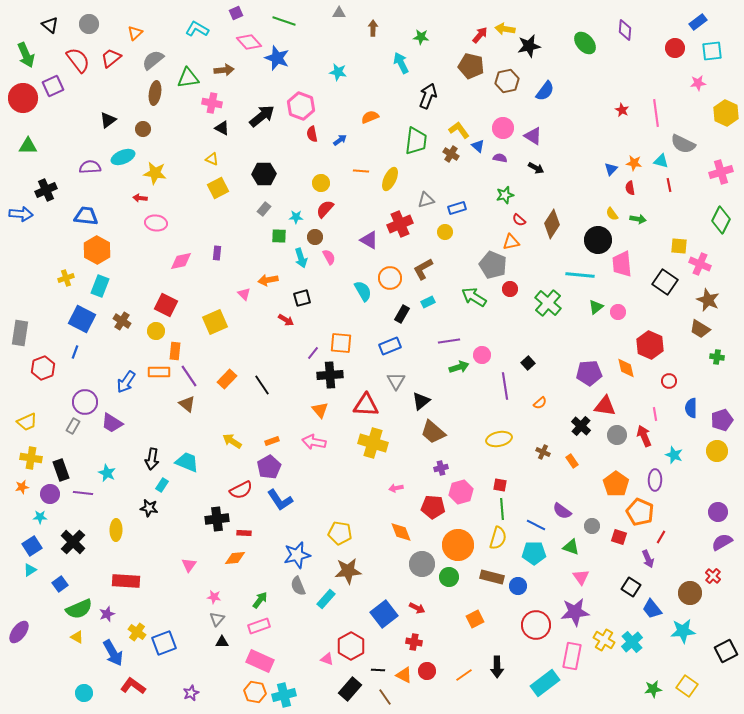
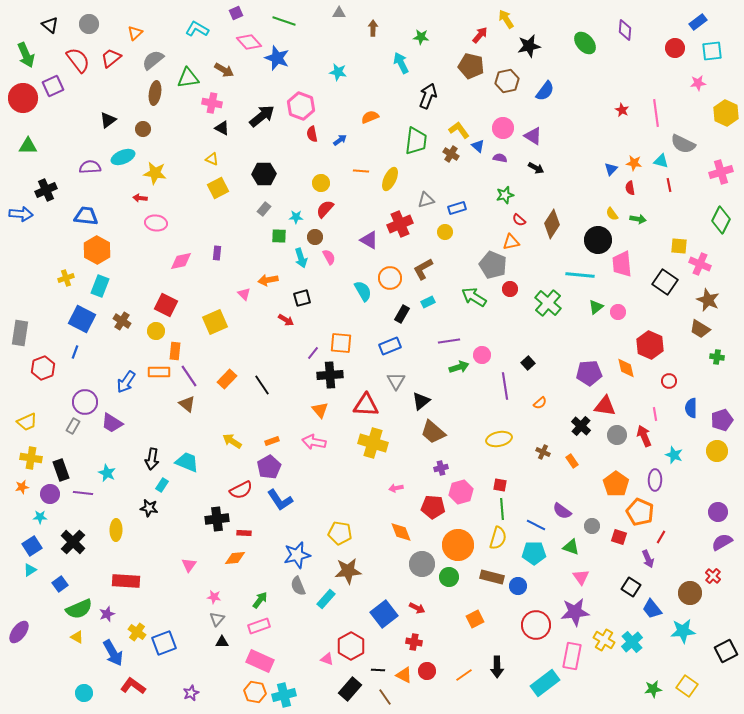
yellow arrow at (505, 29): moved 1 px right, 10 px up; rotated 48 degrees clockwise
brown arrow at (224, 70): rotated 36 degrees clockwise
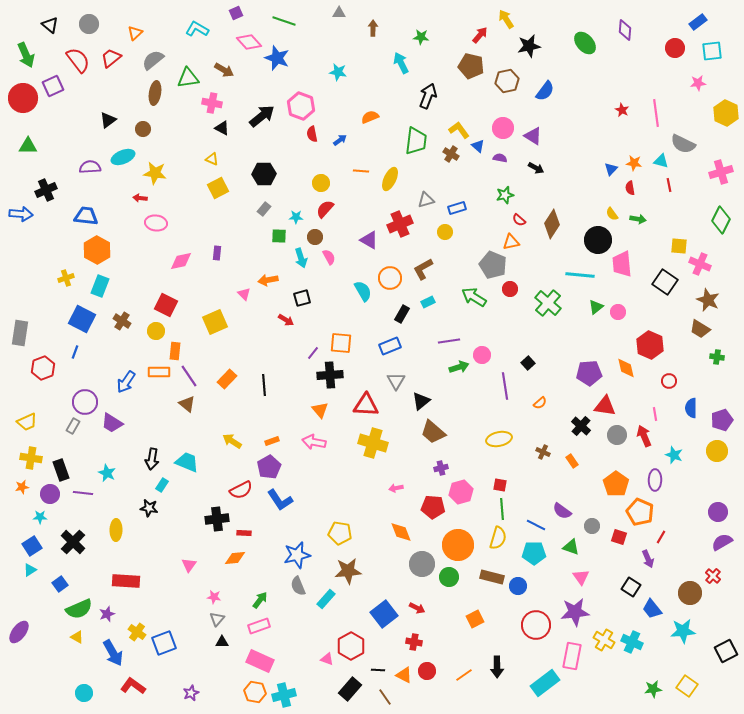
black line at (262, 385): moved 2 px right; rotated 30 degrees clockwise
cyan cross at (632, 642): rotated 25 degrees counterclockwise
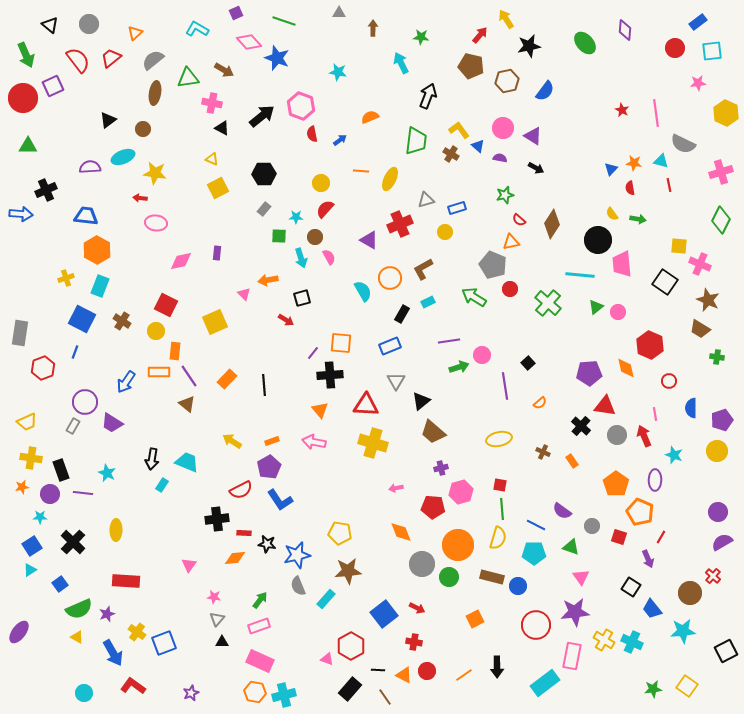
black star at (149, 508): moved 118 px right, 36 px down
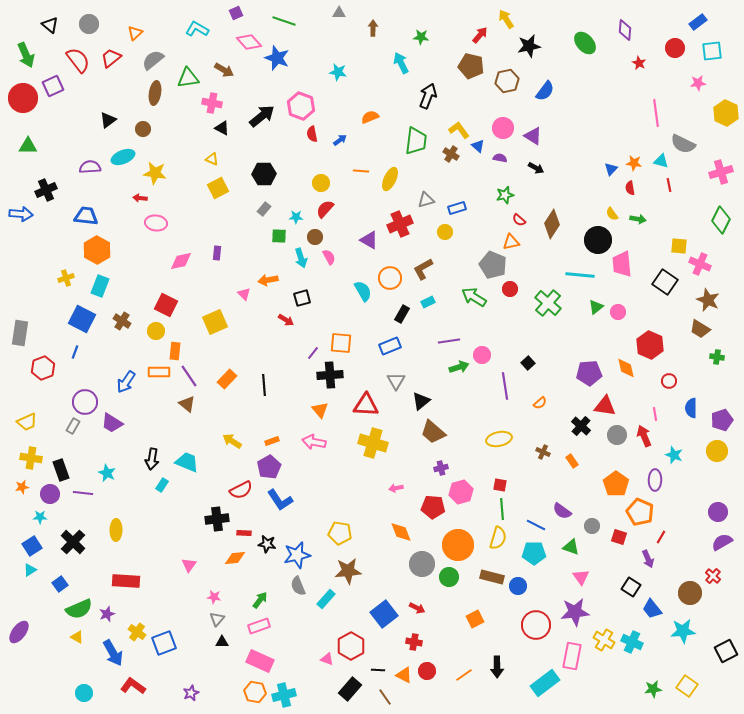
red star at (622, 110): moved 17 px right, 47 px up
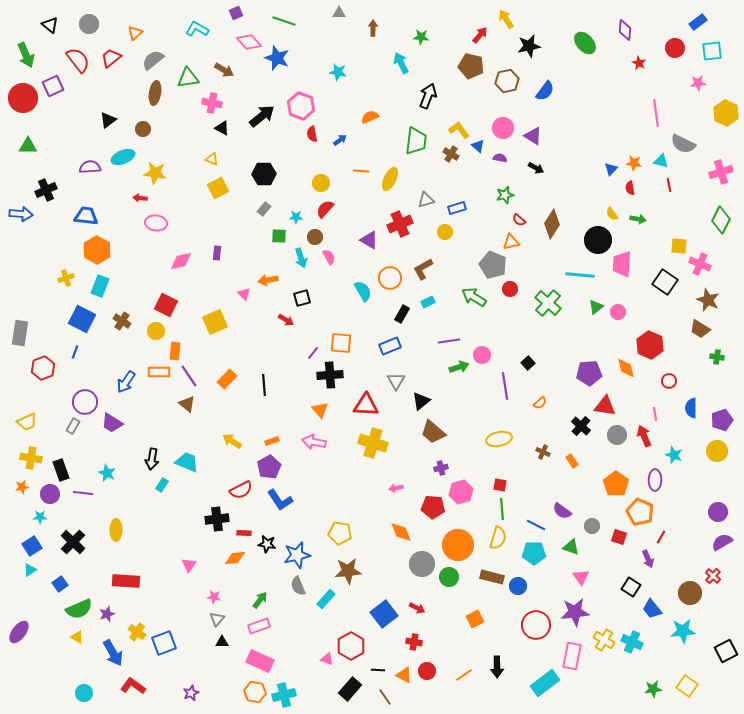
pink trapezoid at (622, 264): rotated 8 degrees clockwise
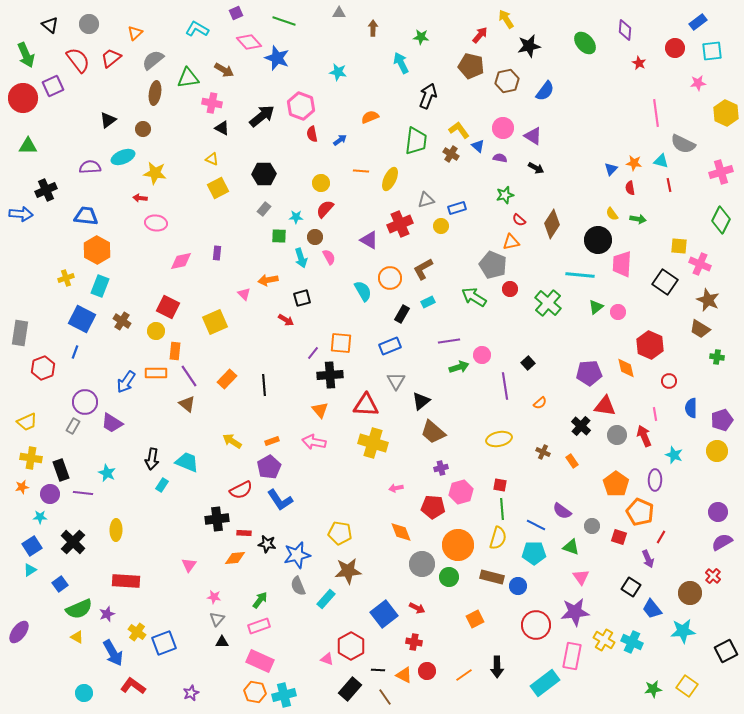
yellow circle at (445, 232): moved 4 px left, 6 px up
red square at (166, 305): moved 2 px right, 2 px down
orange rectangle at (159, 372): moved 3 px left, 1 px down
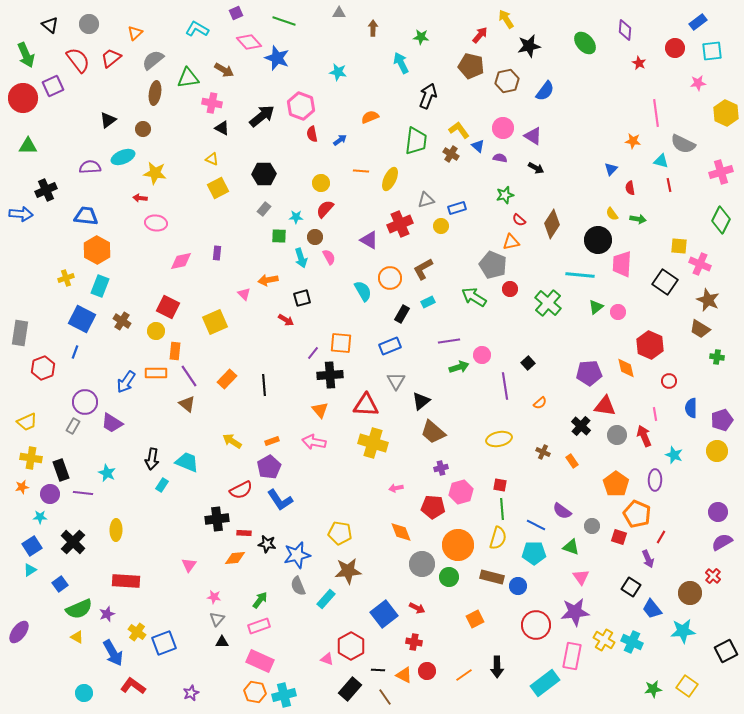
orange star at (634, 163): moved 1 px left, 22 px up
orange pentagon at (640, 512): moved 3 px left, 2 px down
